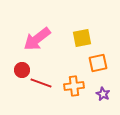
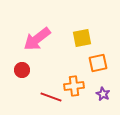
red line: moved 10 px right, 14 px down
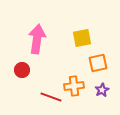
pink arrow: rotated 136 degrees clockwise
purple star: moved 1 px left, 4 px up; rotated 16 degrees clockwise
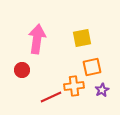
orange square: moved 6 px left, 4 px down
red line: rotated 45 degrees counterclockwise
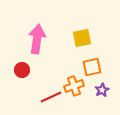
orange cross: rotated 12 degrees counterclockwise
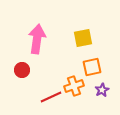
yellow square: moved 1 px right
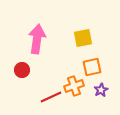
purple star: moved 1 px left
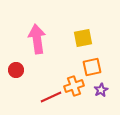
pink arrow: rotated 16 degrees counterclockwise
red circle: moved 6 px left
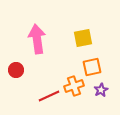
red line: moved 2 px left, 1 px up
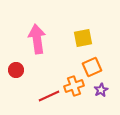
orange square: rotated 12 degrees counterclockwise
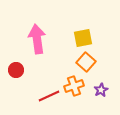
orange square: moved 6 px left, 5 px up; rotated 24 degrees counterclockwise
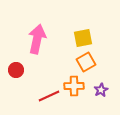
pink arrow: rotated 20 degrees clockwise
orange square: rotated 18 degrees clockwise
orange cross: rotated 18 degrees clockwise
